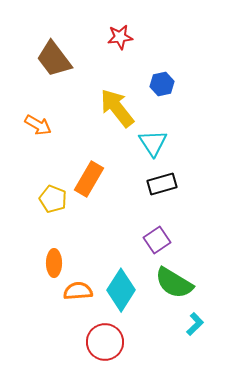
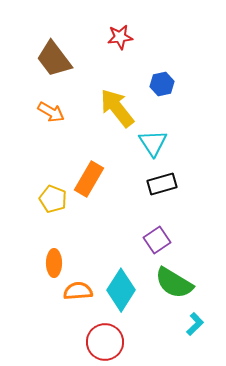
orange arrow: moved 13 px right, 13 px up
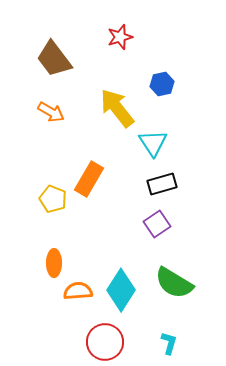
red star: rotated 10 degrees counterclockwise
purple square: moved 16 px up
cyan L-shape: moved 26 px left, 19 px down; rotated 30 degrees counterclockwise
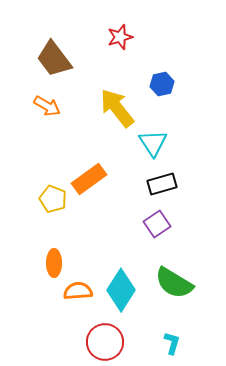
orange arrow: moved 4 px left, 6 px up
orange rectangle: rotated 24 degrees clockwise
cyan L-shape: moved 3 px right
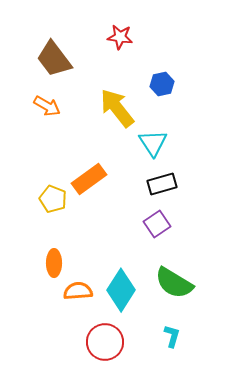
red star: rotated 25 degrees clockwise
cyan L-shape: moved 7 px up
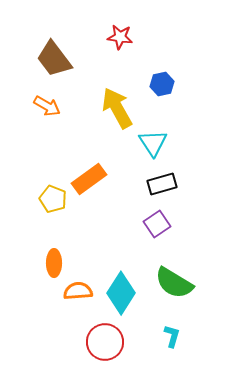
yellow arrow: rotated 9 degrees clockwise
cyan diamond: moved 3 px down
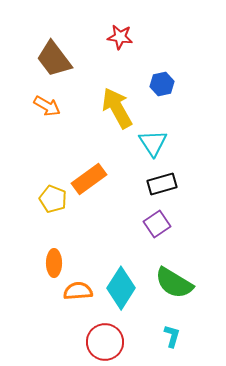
cyan diamond: moved 5 px up
